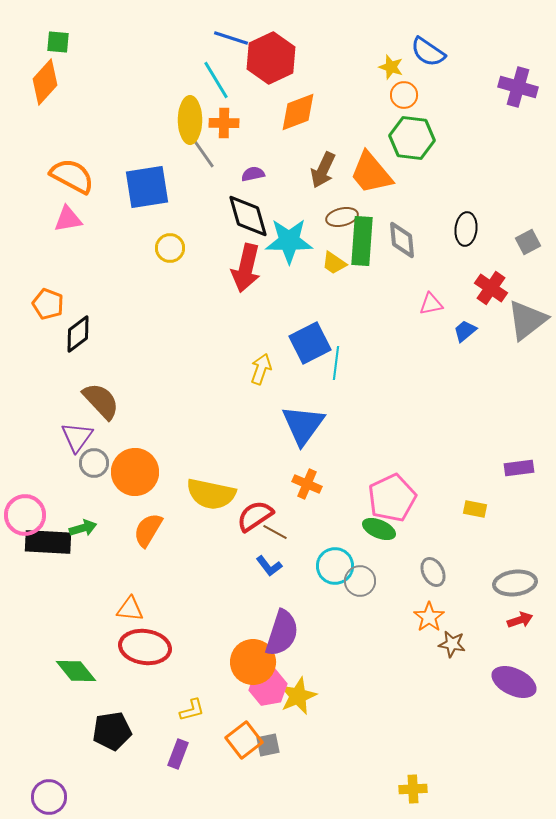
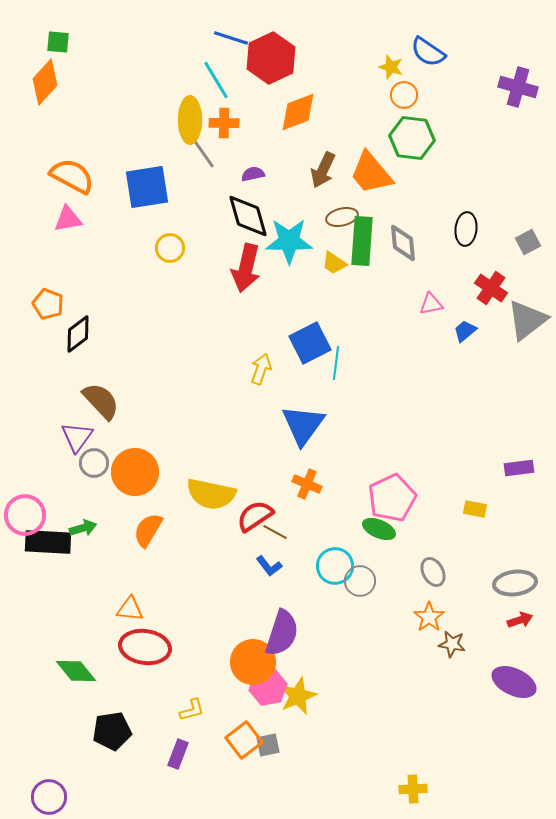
gray diamond at (402, 240): moved 1 px right, 3 px down
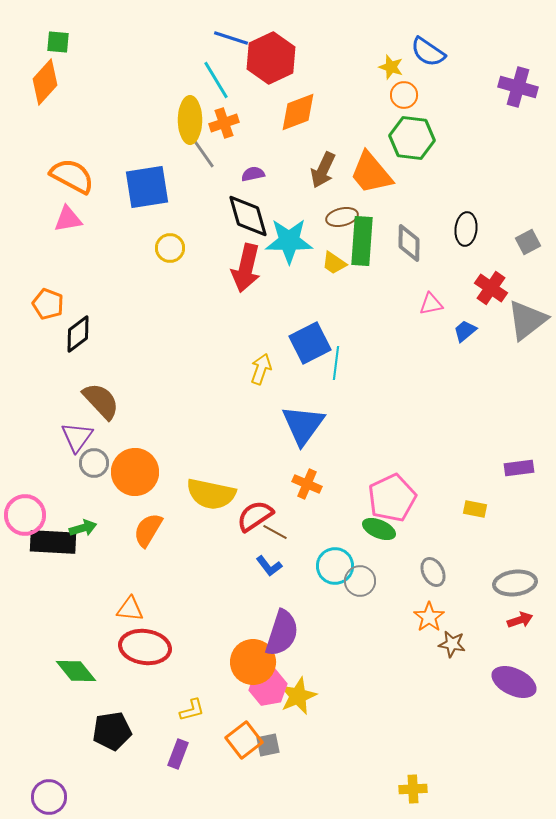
orange cross at (224, 123): rotated 20 degrees counterclockwise
gray diamond at (403, 243): moved 6 px right; rotated 6 degrees clockwise
black rectangle at (48, 542): moved 5 px right
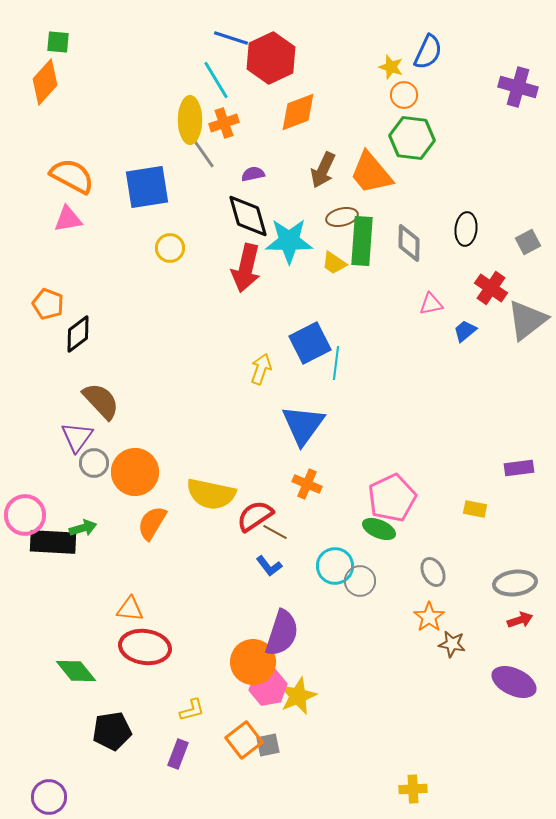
blue semicircle at (428, 52): rotated 99 degrees counterclockwise
orange semicircle at (148, 530): moved 4 px right, 7 px up
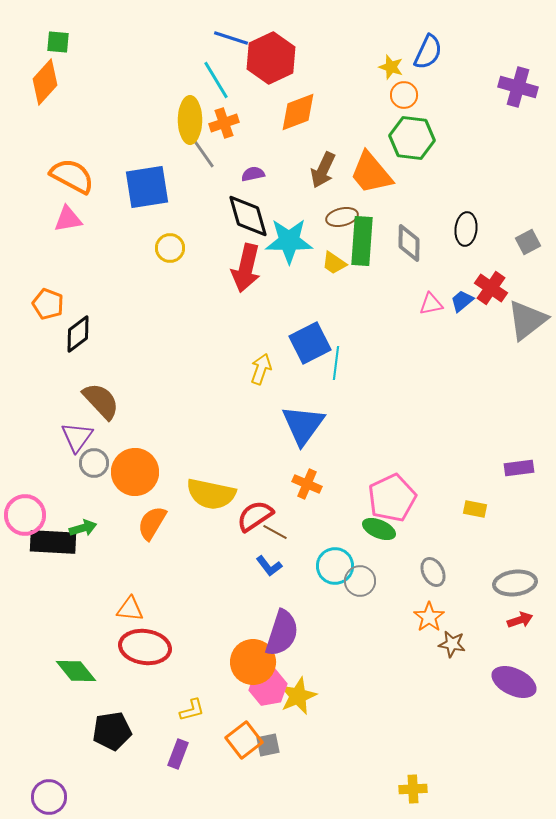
blue trapezoid at (465, 331): moved 3 px left, 30 px up
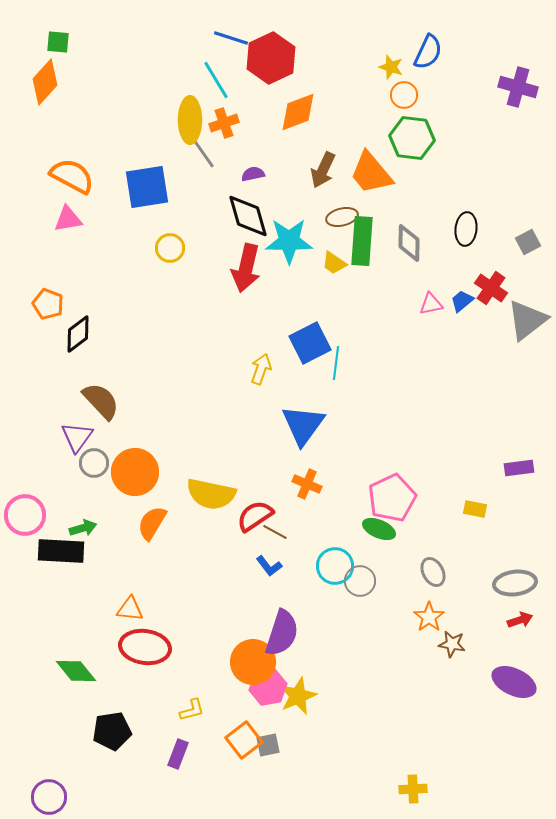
black rectangle at (53, 542): moved 8 px right, 9 px down
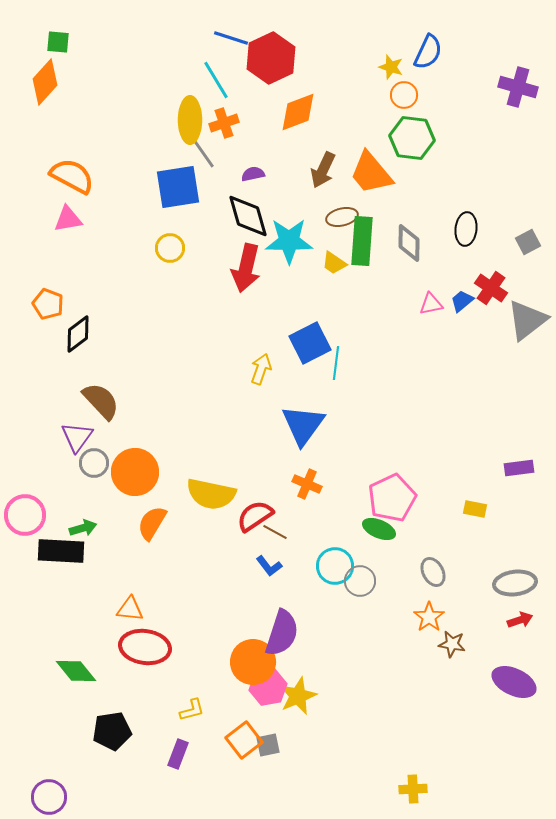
blue square at (147, 187): moved 31 px right
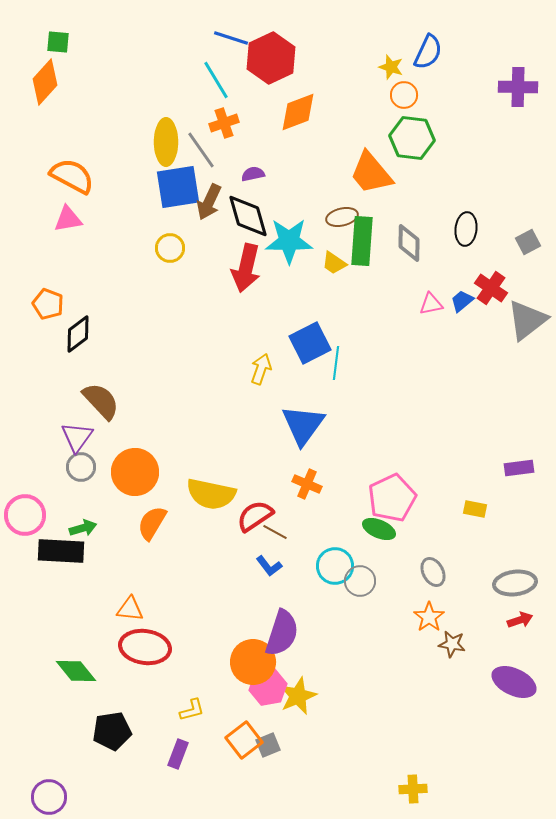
purple cross at (518, 87): rotated 15 degrees counterclockwise
yellow ellipse at (190, 120): moved 24 px left, 22 px down
brown arrow at (323, 170): moved 114 px left, 32 px down
gray circle at (94, 463): moved 13 px left, 4 px down
gray square at (268, 745): rotated 10 degrees counterclockwise
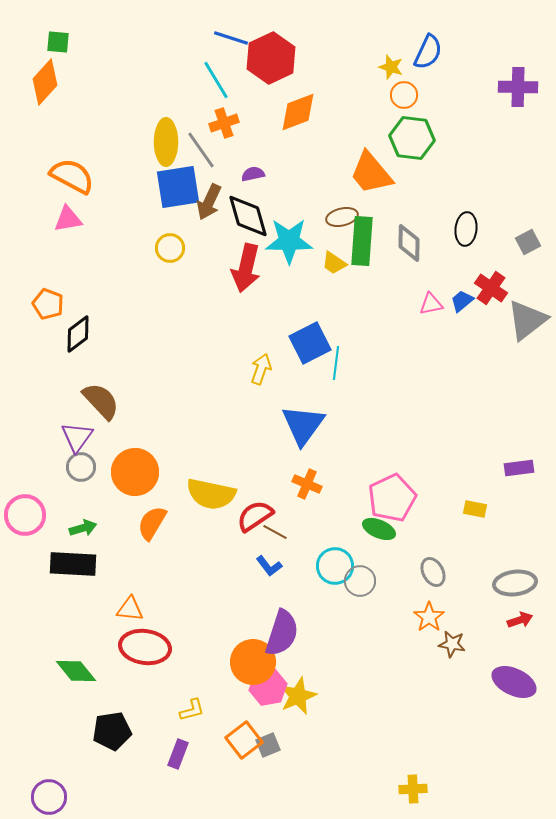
black rectangle at (61, 551): moved 12 px right, 13 px down
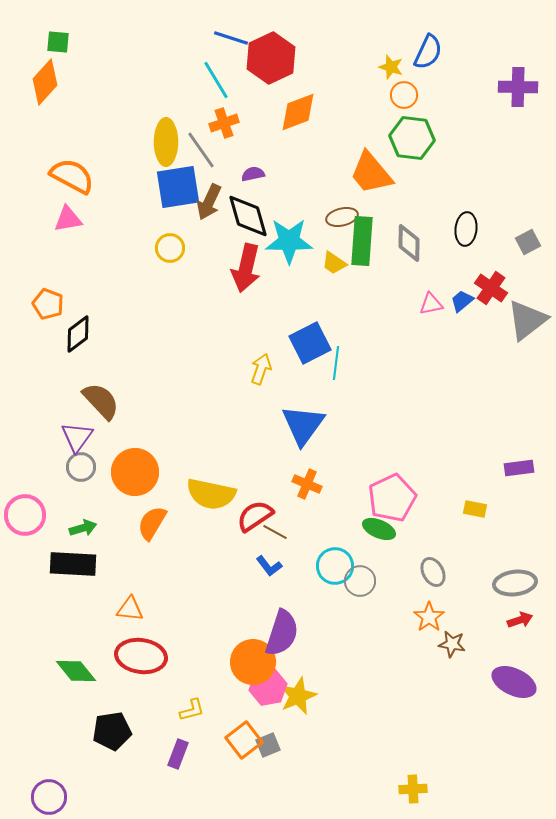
red ellipse at (145, 647): moved 4 px left, 9 px down
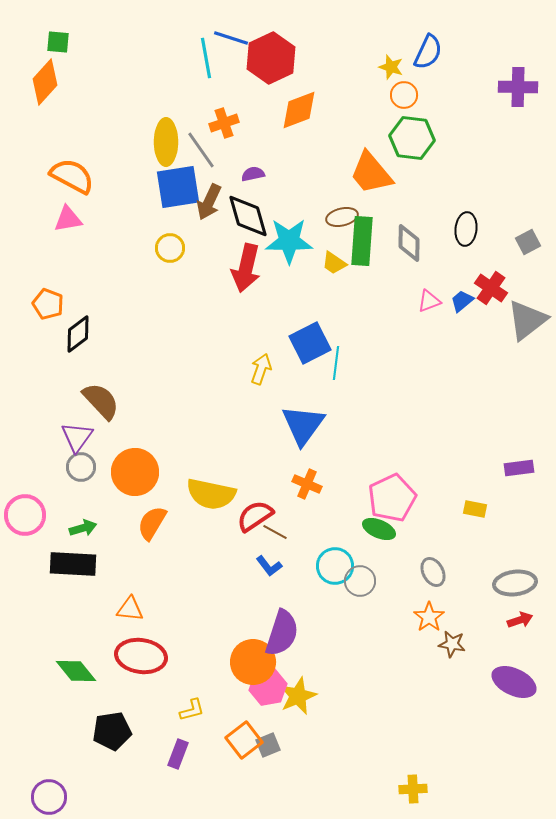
cyan line at (216, 80): moved 10 px left, 22 px up; rotated 21 degrees clockwise
orange diamond at (298, 112): moved 1 px right, 2 px up
pink triangle at (431, 304): moved 2 px left, 3 px up; rotated 10 degrees counterclockwise
